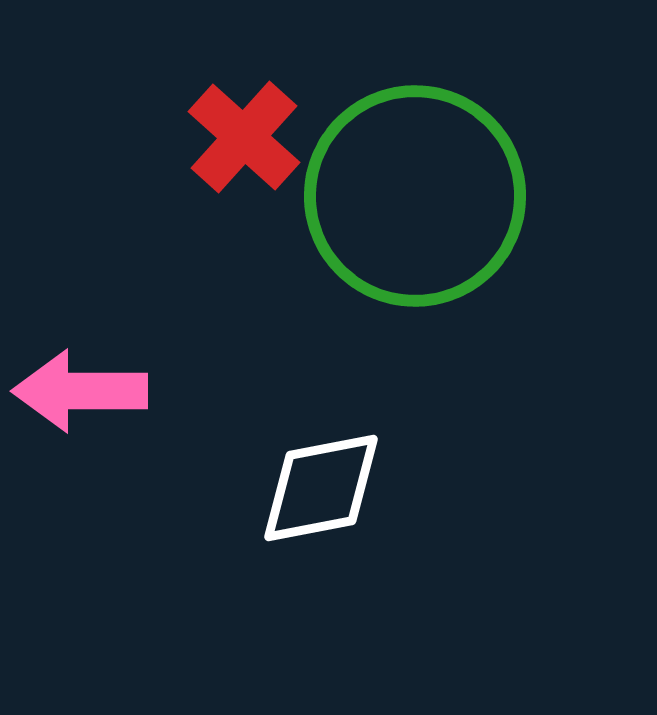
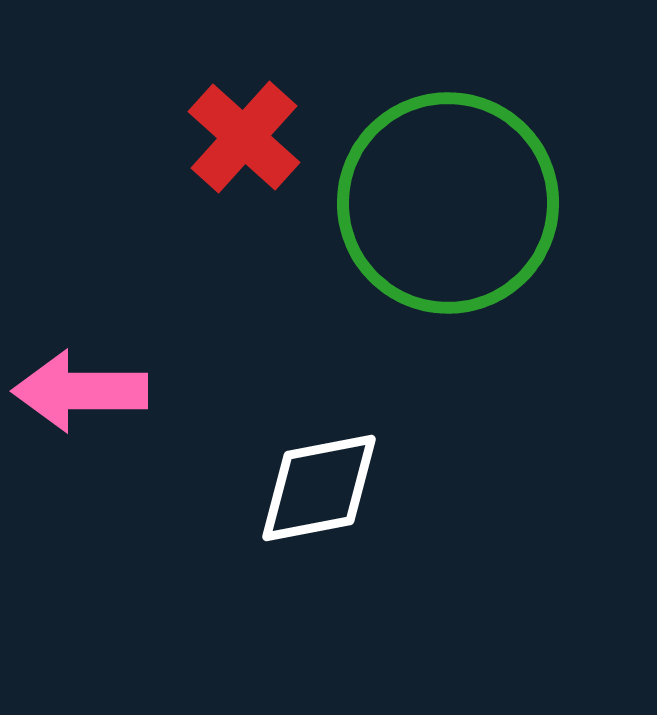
green circle: moved 33 px right, 7 px down
white diamond: moved 2 px left
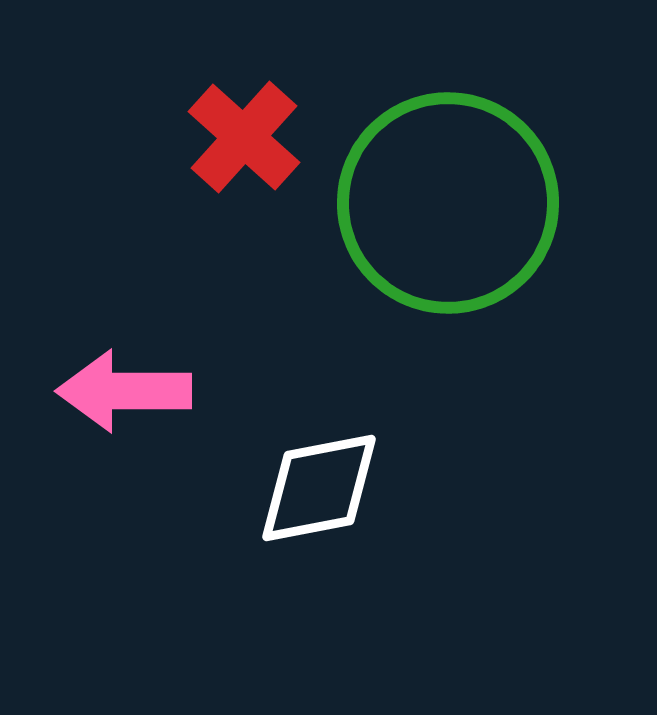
pink arrow: moved 44 px right
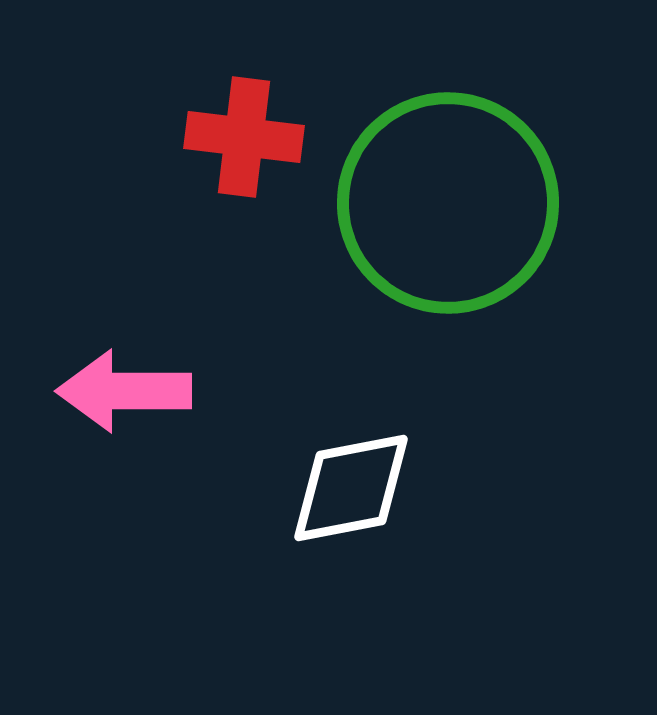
red cross: rotated 35 degrees counterclockwise
white diamond: moved 32 px right
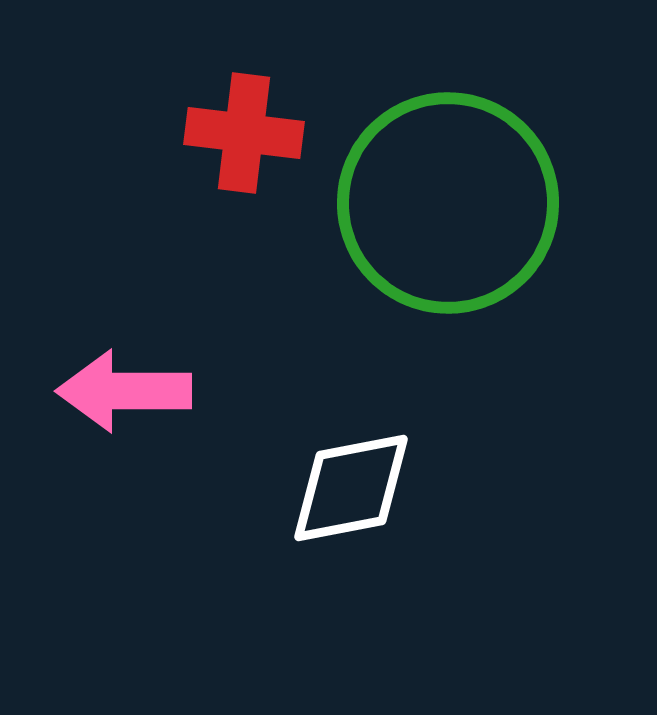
red cross: moved 4 px up
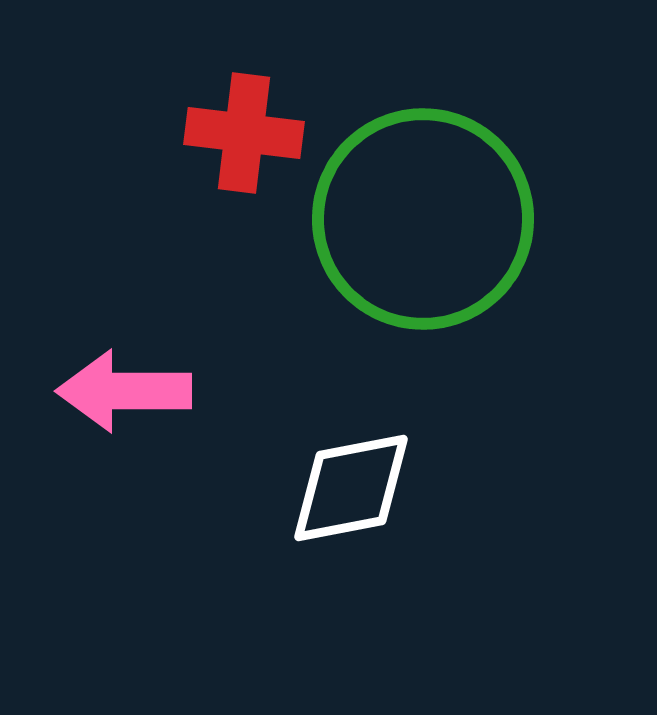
green circle: moved 25 px left, 16 px down
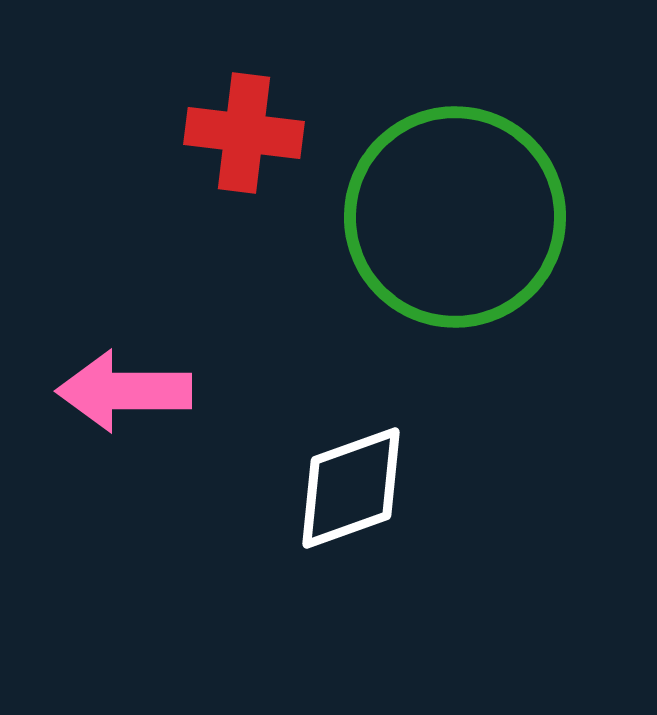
green circle: moved 32 px right, 2 px up
white diamond: rotated 9 degrees counterclockwise
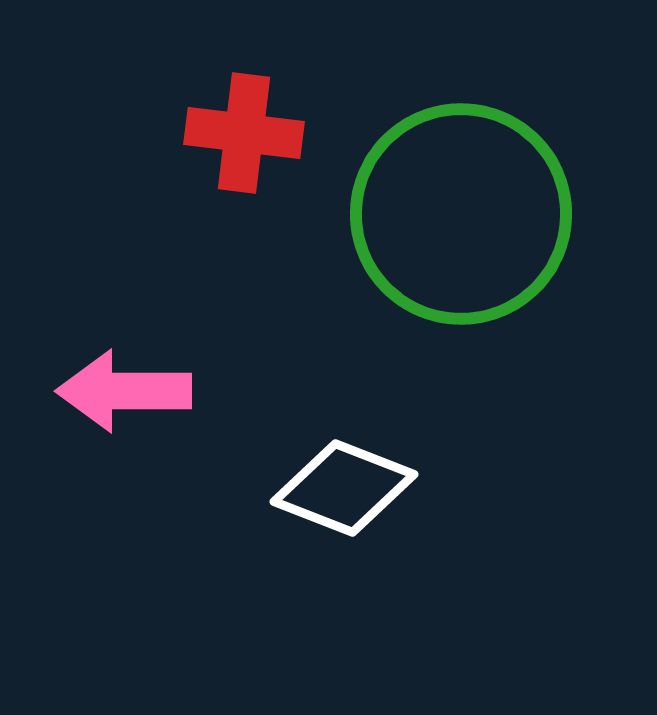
green circle: moved 6 px right, 3 px up
white diamond: moved 7 px left; rotated 41 degrees clockwise
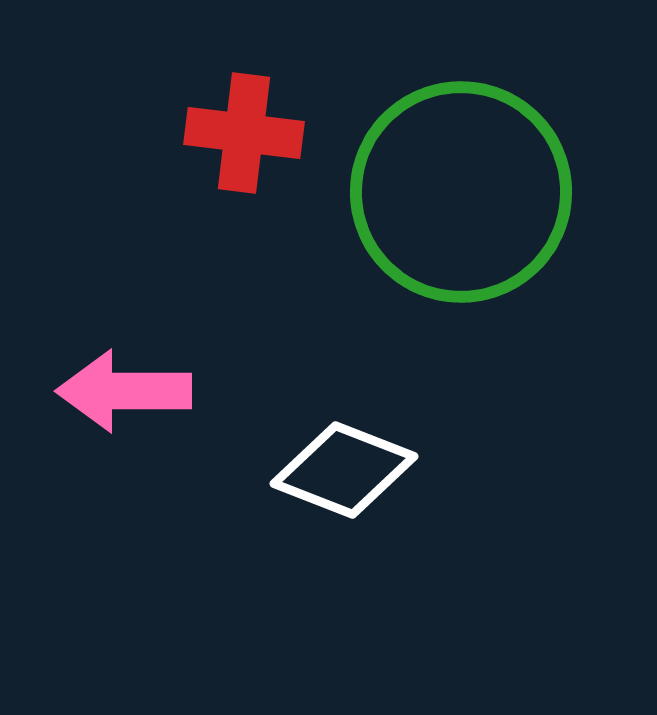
green circle: moved 22 px up
white diamond: moved 18 px up
